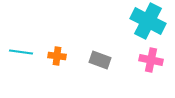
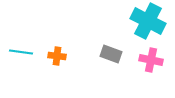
gray rectangle: moved 11 px right, 6 px up
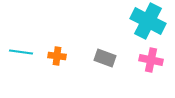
gray rectangle: moved 6 px left, 4 px down
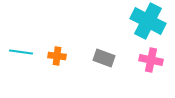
gray rectangle: moved 1 px left
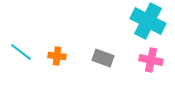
cyan line: rotated 30 degrees clockwise
gray rectangle: moved 1 px left
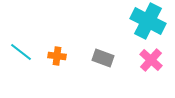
pink cross: rotated 30 degrees clockwise
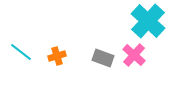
cyan cross: rotated 16 degrees clockwise
orange cross: rotated 24 degrees counterclockwise
pink cross: moved 17 px left, 5 px up
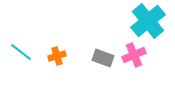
cyan cross: rotated 8 degrees clockwise
pink cross: rotated 25 degrees clockwise
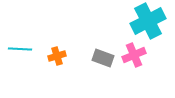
cyan cross: rotated 12 degrees clockwise
cyan line: moved 1 px left, 3 px up; rotated 35 degrees counterclockwise
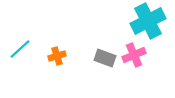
cyan line: rotated 45 degrees counterclockwise
gray rectangle: moved 2 px right
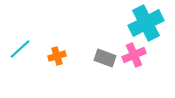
cyan cross: moved 2 px left, 2 px down
